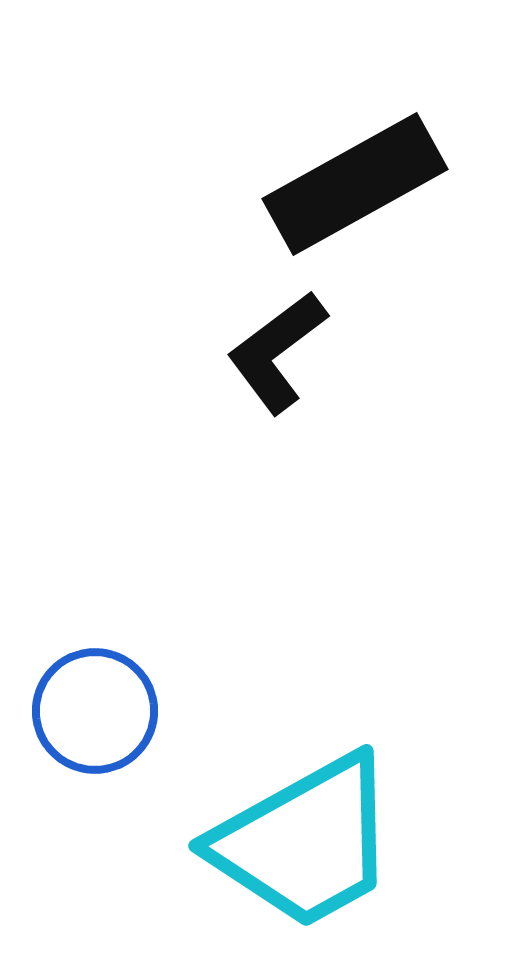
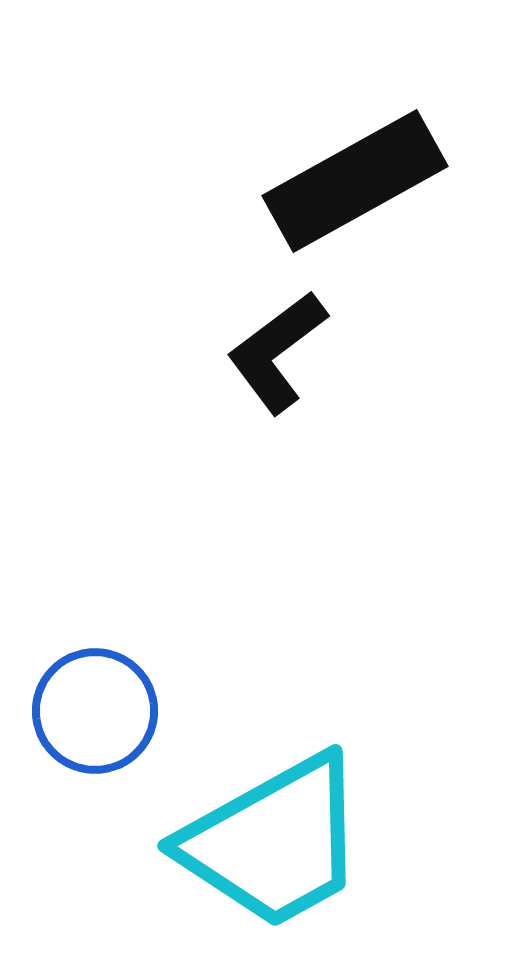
black rectangle: moved 3 px up
cyan trapezoid: moved 31 px left
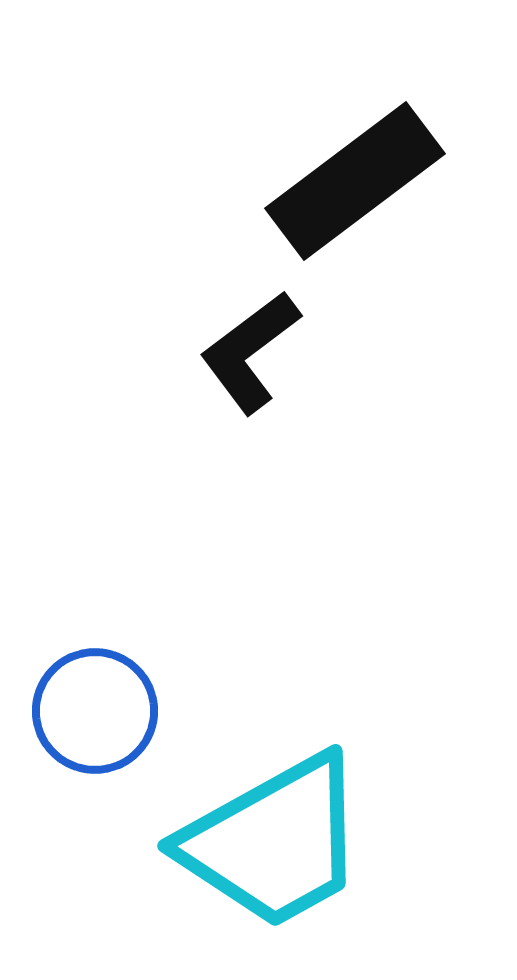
black rectangle: rotated 8 degrees counterclockwise
black L-shape: moved 27 px left
